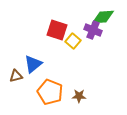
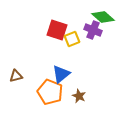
green diamond: rotated 45 degrees clockwise
yellow square: moved 1 px left, 2 px up; rotated 28 degrees clockwise
blue triangle: moved 28 px right, 10 px down
brown star: rotated 24 degrees clockwise
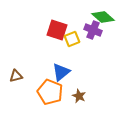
blue triangle: moved 2 px up
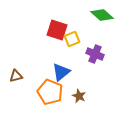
green diamond: moved 1 px left, 2 px up
purple cross: moved 2 px right, 24 px down
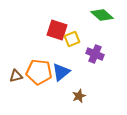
orange pentagon: moved 11 px left, 20 px up; rotated 15 degrees counterclockwise
brown star: rotated 24 degrees clockwise
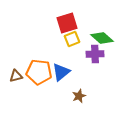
green diamond: moved 23 px down
red square: moved 10 px right, 7 px up; rotated 35 degrees counterclockwise
purple cross: rotated 24 degrees counterclockwise
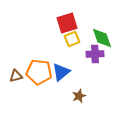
green diamond: rotated 30 degrees clockwise
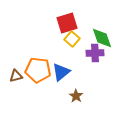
yellow square: rotated 28 degrees counterclockwise
purple cross: moved 1 px up
orange pentagon: moved 1 px left, 2 px up
brown star: moved 3 px left; rotated 16 degrees counterclockwise
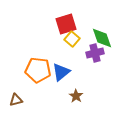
red square: moved 1 px left, 1 px down
purple cross: rotated 12 degrees counterclockwise
brown triangle: moved 24 px down
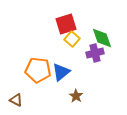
brown triangle: rotated 40 degrees clockwise
